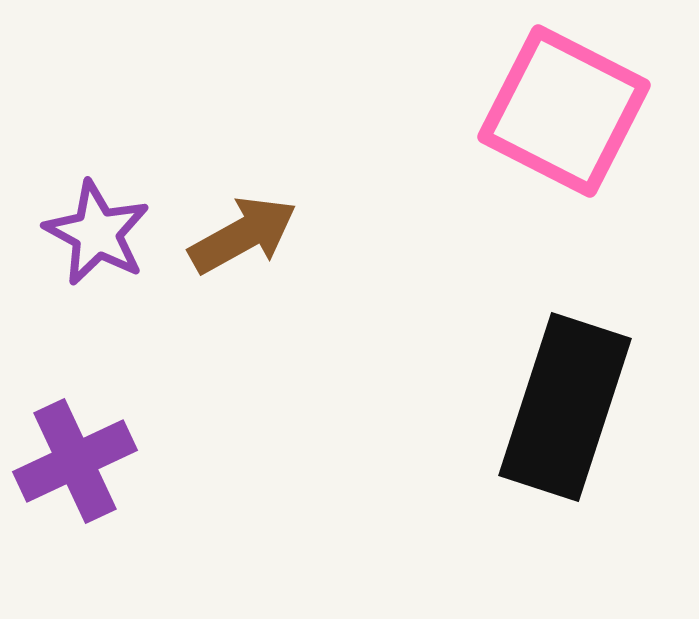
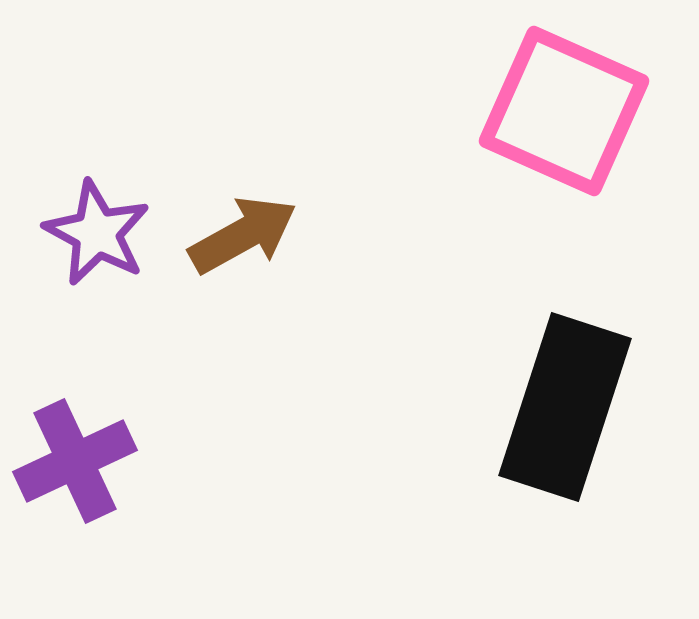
pink square: rotated 3 degrees counterclockwise
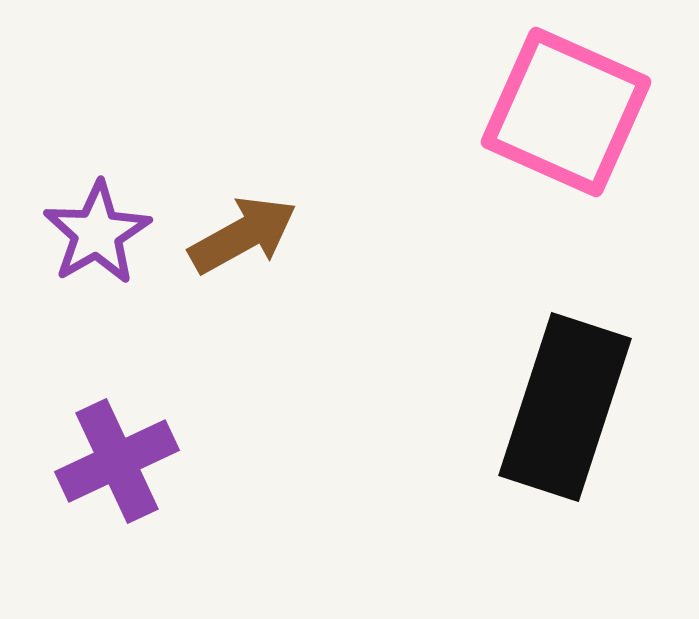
pink square: moved 2 px right, 1 px down
purple star: rotated 14 degrees clockwise
purple cross: moved 42 px right
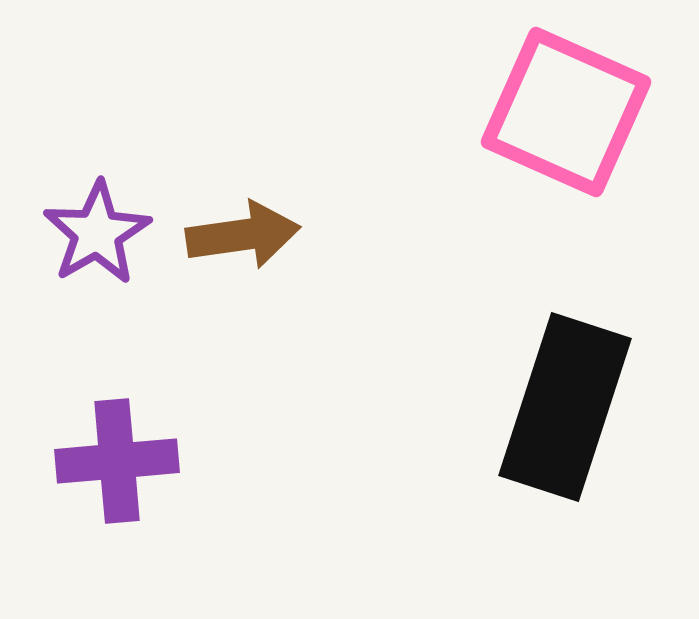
brown arrow: rotated 21 degrees clockwise
purple cross: rotated 20 degrees clockwise
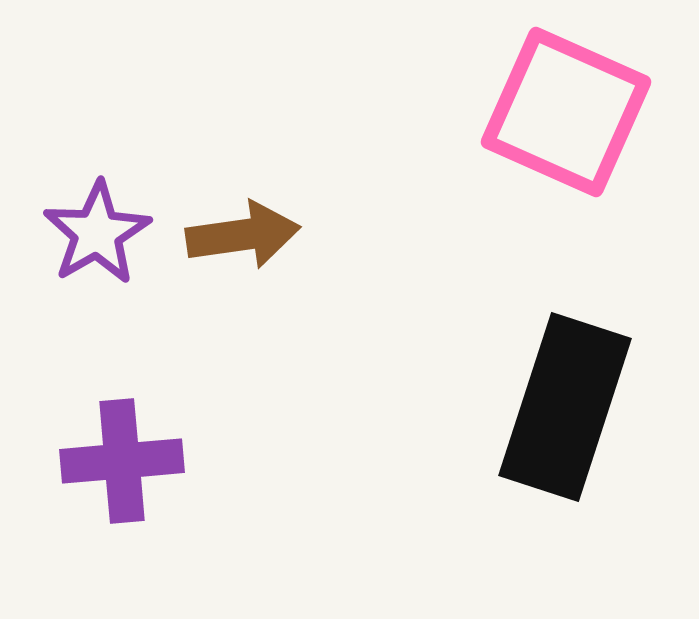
purple cross: moved 5 px right
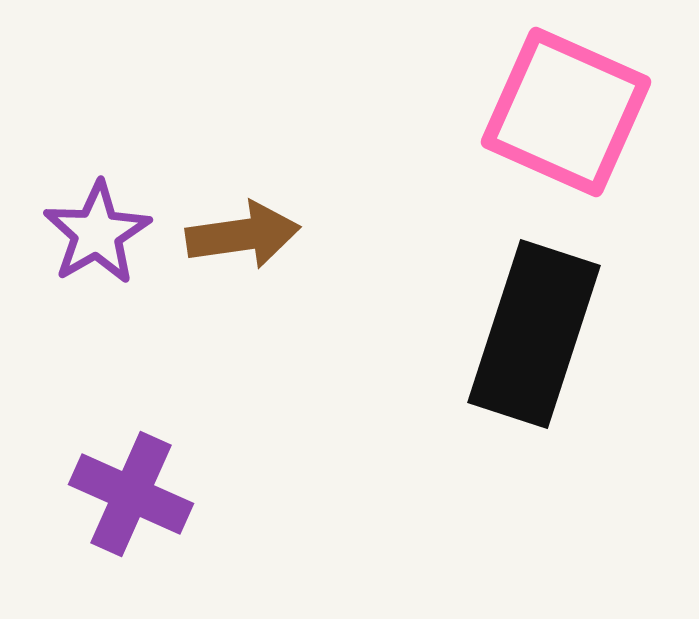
black rectangle: moved 31 px left, 73 px up
purple cross: moved 9 px right, 33 px down; rotated 29 degrees clockwise
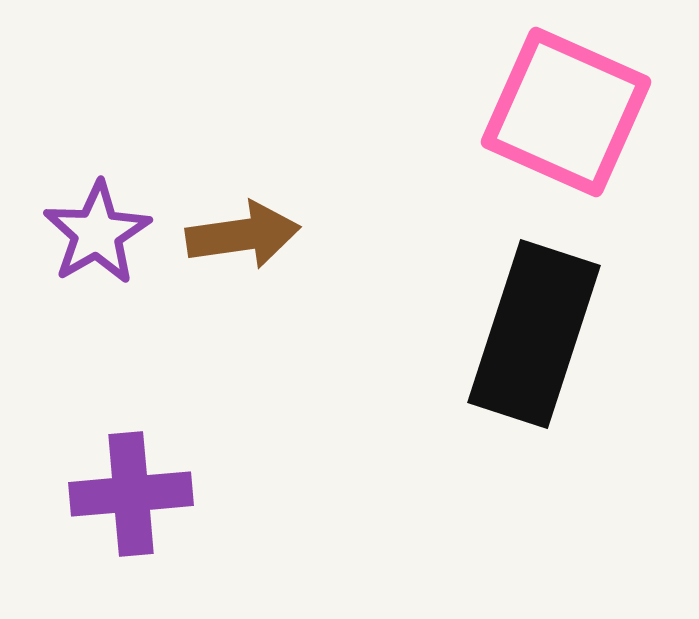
purple cross: rotated 29 degrees counterclockwise
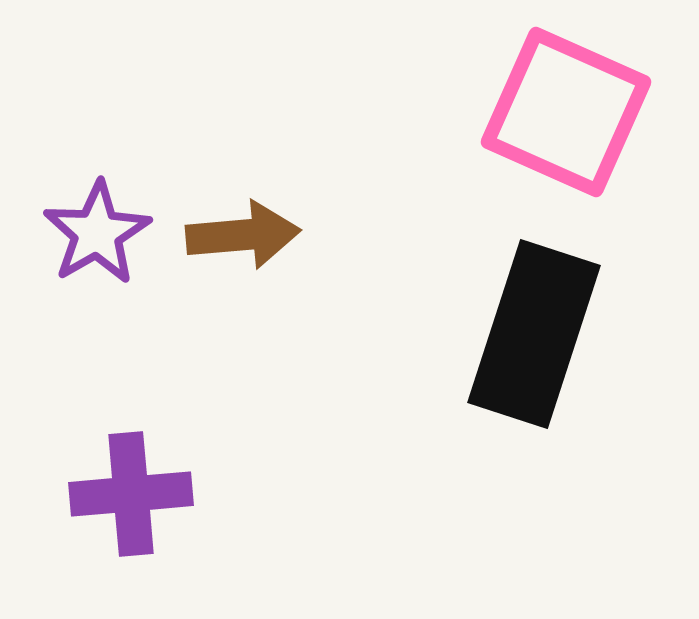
brown arrow: rotated 3 degrees clockwise
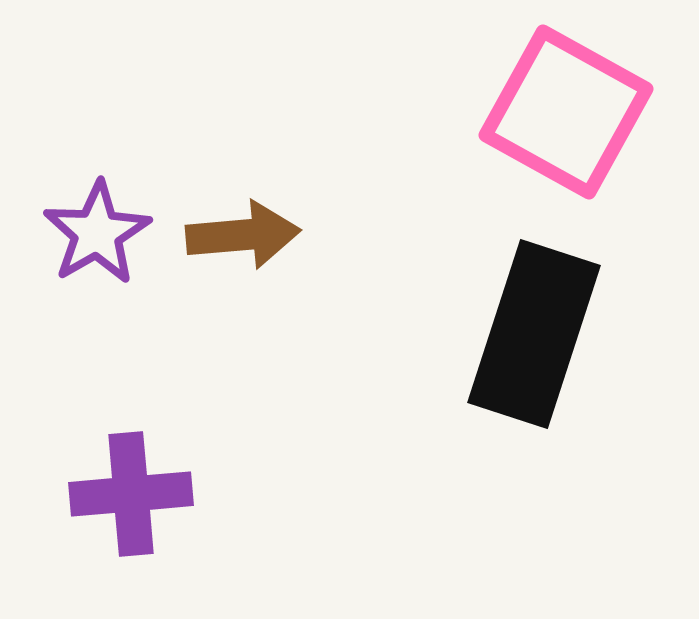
pink square: rotated 5 degrees clockwise
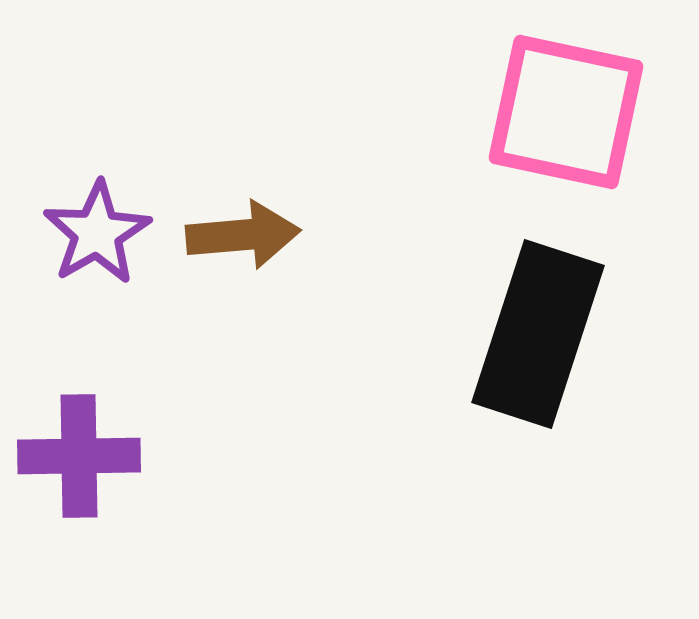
pink square: rotated 17 degrees counterclockwise
black rectangle: moved 4 px right
purple cross: moved 52 px left, 38 px up; rotated 4 degrees clockwise
